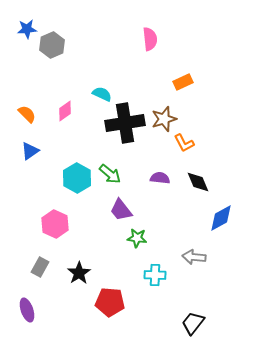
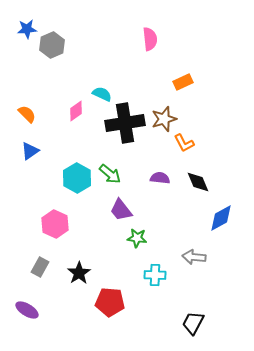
pink diamond: moved 11 px right
purple ellipse: rotated 40 degrees counterclockwise
black trapezoid: rotated 10 degrees counterclockwise
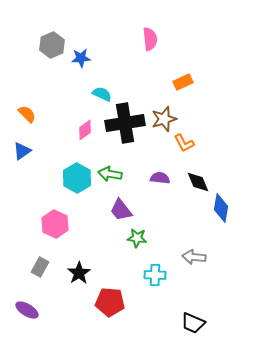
blue star: moved 54 px right, 29 px down
pink diamond: moved 9 px right, 19 px down
blue triangle: moved 8 px left
green arrow: rotated 150 degrees clockwise
blue diamond: moved 10 px up; rotated 52 degrees counterclockwise
black trapezoid: rotated 95 degrees counterclockwise
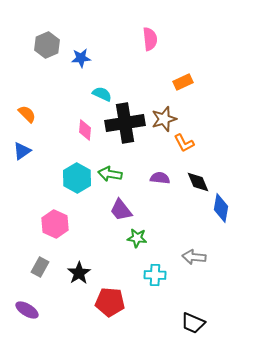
gray hexagon: moved 5 px left
pink diamond: rotated 50 degrees counterclockwise
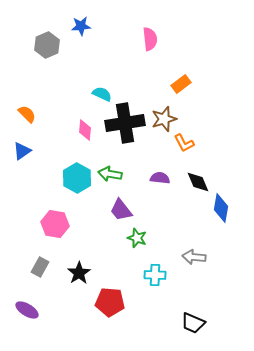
blue star: moved 32 px up
orange rectangle: moved 2 px left, 2 px down; rotated 12 degrees counterclockwise
pink hexagon: rotated 16 degrees counterclockwise
green star: rotated 12 degrees clockwise
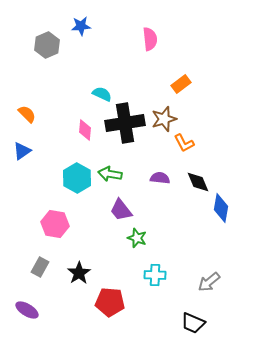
gray arrow: moved 15 px right, 25 px down; rotated 45 degrees counterclockwise
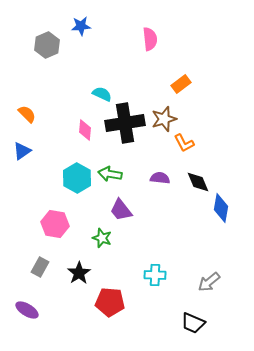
green star: moved 35 px left
